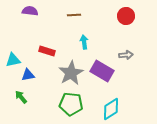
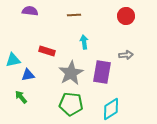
purple rectangle: moved 1 px down; rotated 70 degrees clockwise
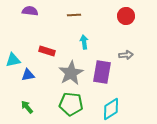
green arrow: moved 6 px right, 10 px down
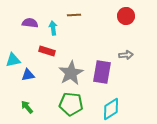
purple semicircle: moved 12 px down
cyan arrow: moved 31 px left, 14 px up
